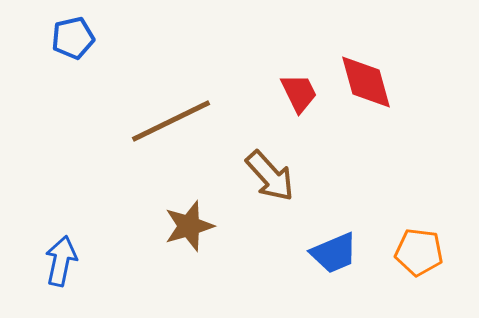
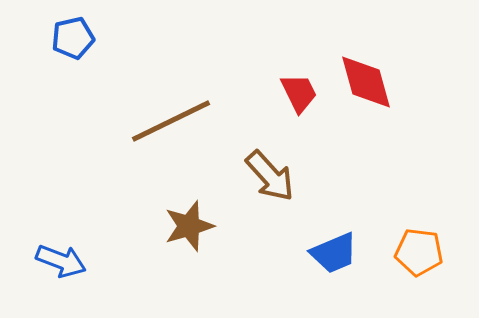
blue arrow: rotated 99 degrees clockwise
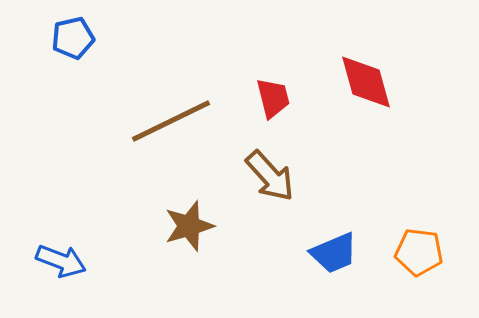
red trapezoid: moved 26 px left, 5 px down; rotated 12 degrees clockwise
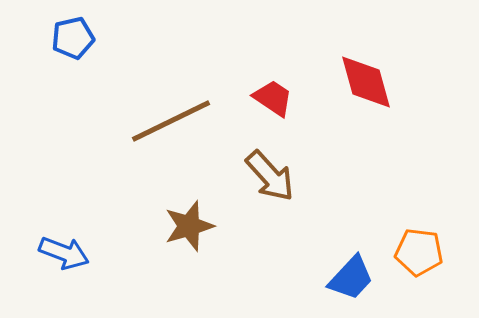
red trapezoid: rotated 42 degrees counterclockwise
blue trapezoid: moved 17 px right, 25 px down; rotated 24 degrees counterclockwise
blue arrow: moved 3 px right, 8 px up
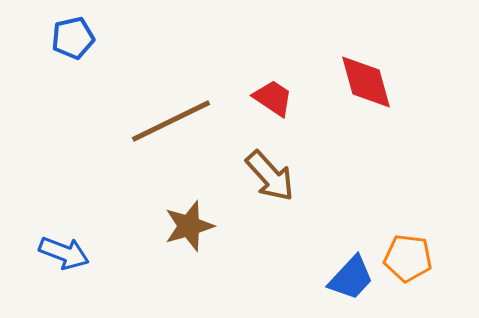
orange pentagon: moved 11 px left, 6 px down
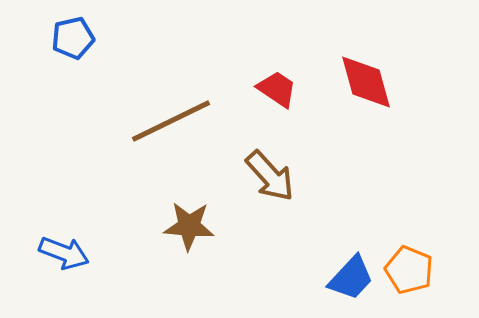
red trapezoid: moved 4 px right, 9 px up
brown star: rotated 21 degrees clockwise
orange pentagon: moved 1 px right, 12 px down; rotated 15 degrees clockwise
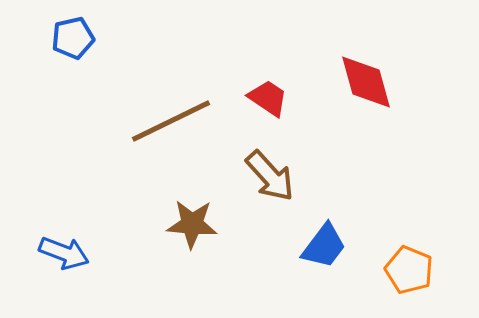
red trapezoid: moved 9 px left, 9 px down
brown star: moved 3 px right, 2 px up
blue trapezoid: moved 27 px left, 32 px up; rotated 6 degrees counterclockwise
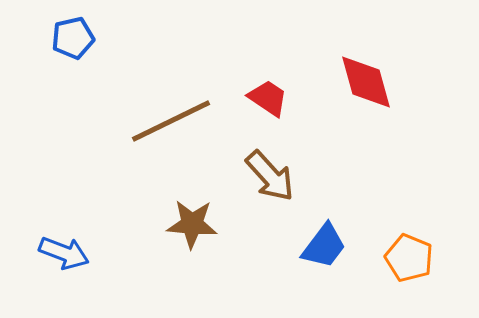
orange pentagon: moved 12 px up
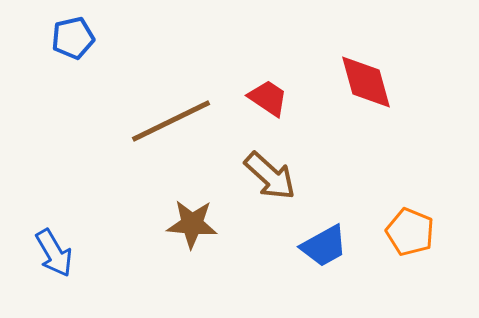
brown arrow: rotated 6 degrees counterclockwise
blue trapezoid: rotated 24 degrees clockwise
blue arrow: moved 10 px left; rotated 39 degrees clockwise
orange pentagon: moved 1 px right, 26 px up
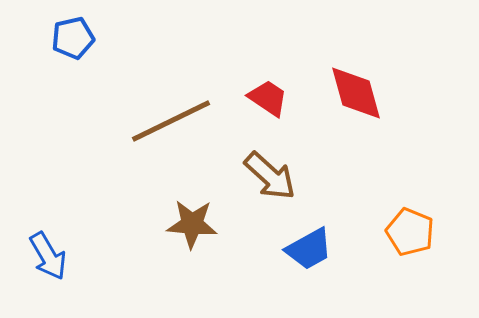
red diamond: moved 10 px left, 11 px down
blue trapezoid: moved 15 px left, 3 px down
blue arrow: moved 6 px left, 3 px down
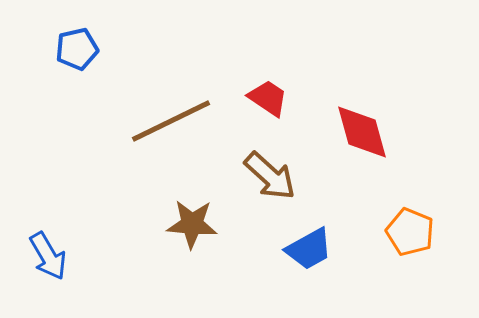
blue pentagon: moved 4 px right, 11 px down
red diamond: moved 6 px right, 39 px down
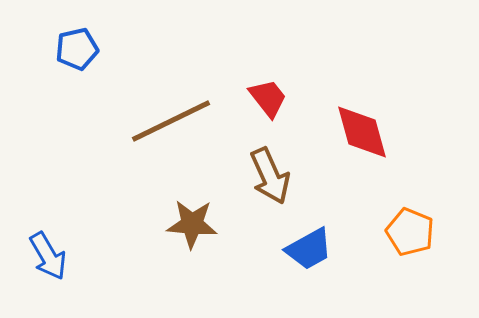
red trapezoid: rotated 18 degrees clockwise
brown arrow: rotated 24 degrees clockwise
